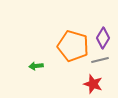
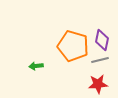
purple diamond: moved 1 px left, 2 px down; rotated 20 degrees counterclockwise
red star: moved 5 px right; rotated 24 degrees counterclockwise
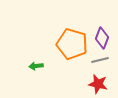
purple diamond: moved 2 px up; rotated 10 degrees clockwise
orange pentagon: moved 1 px left, 2 px up
red star: rotated 18 degrees clockwise
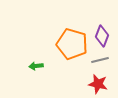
purple diamond: moved 2 px up
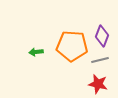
orange pentagon: moved 2 px down; rotated 12 degrees counterclockwise
green arrow: moved 14 px up
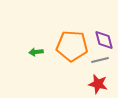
purple diamond: moved 2 px right, 4 px down; rotated 35 degrees counterclockwise
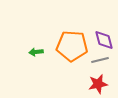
red star: rotated 24 degrees counterclockwise
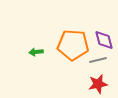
orange pentagon: moved 1 px right, 1 px up
gray line: moved 2 px left
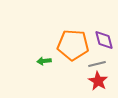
green arrow: moved 8 px right, 9 px down
gray line: moved 1 px left, 4 px down
red star: moved 3 px up; rotated 30 degrees counterclockwise
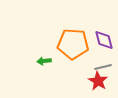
orange pentagon: moved 1 px up
gray line: moved 6 px right, 3 px down
